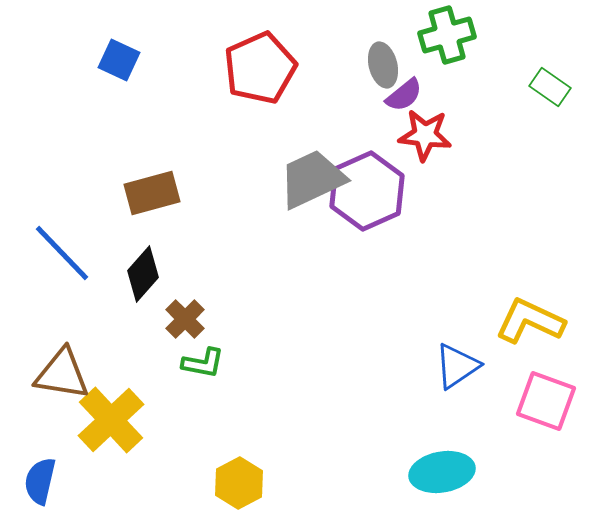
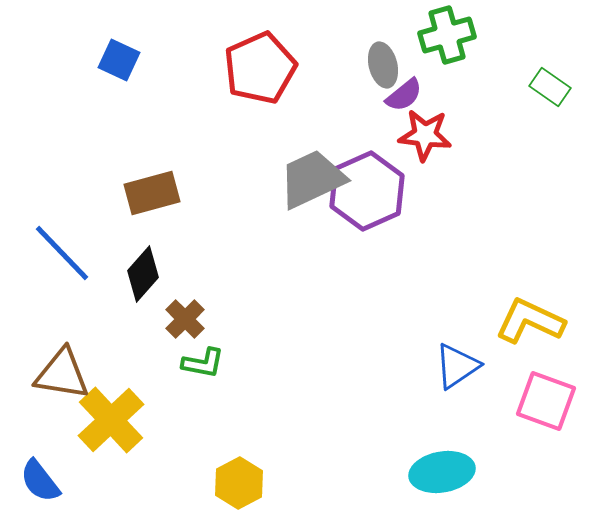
blue semicircle: rotated 51 degrees counterclockwise
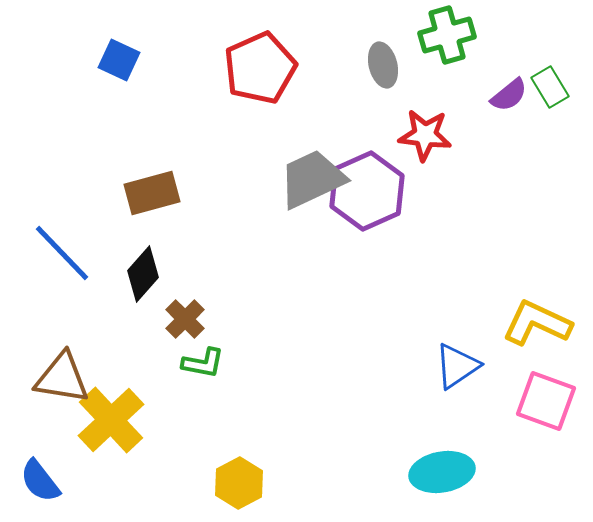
green rectangle: rotated 24 degrees clockwise
purple semicircle: moved 105 px right
yellow L-shape: moved 7 px right, 2 px down
brown triangle: moved 4 px down
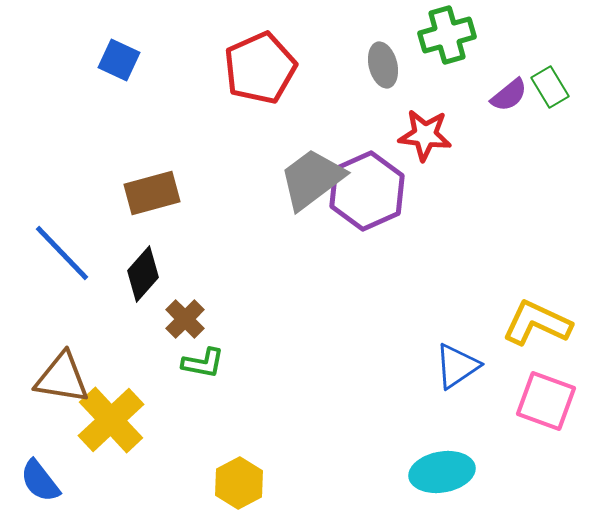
gray trapezoid: rotated 12 degrees counterclockwise
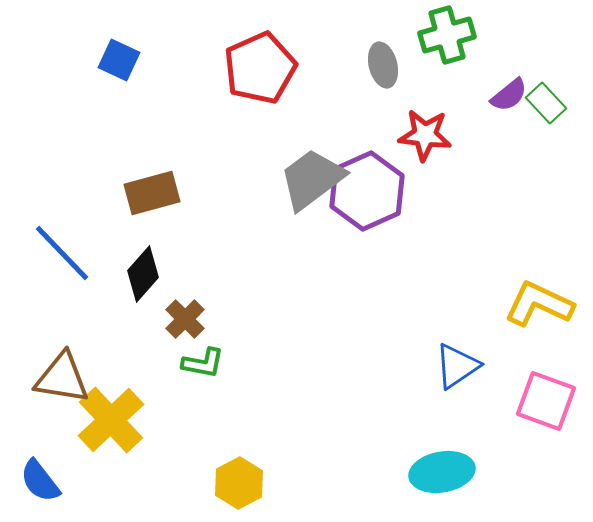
green rectangle: moved 4 px left, 16 px down; rotated 12 degrees counterclockwise
yellow L-shape: moved 2 px right, 19 px up
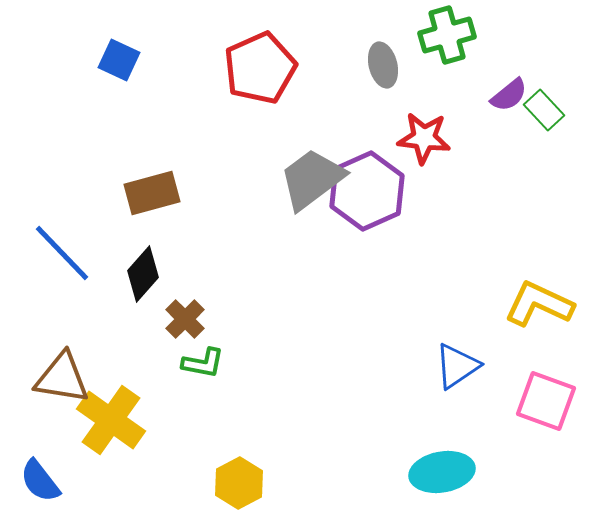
green rectangle: moved 2 px left, 7 px down
red star: moved 1 px left, 3 px down
yellow cross: rotated 12 degrees counterclockwise
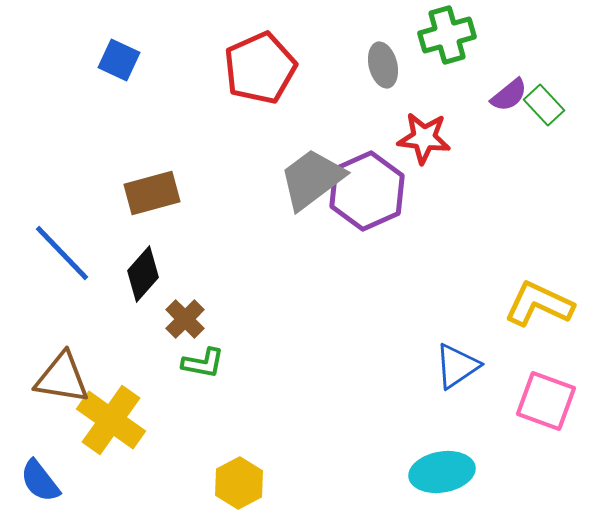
green rectangle: moved 5 px up
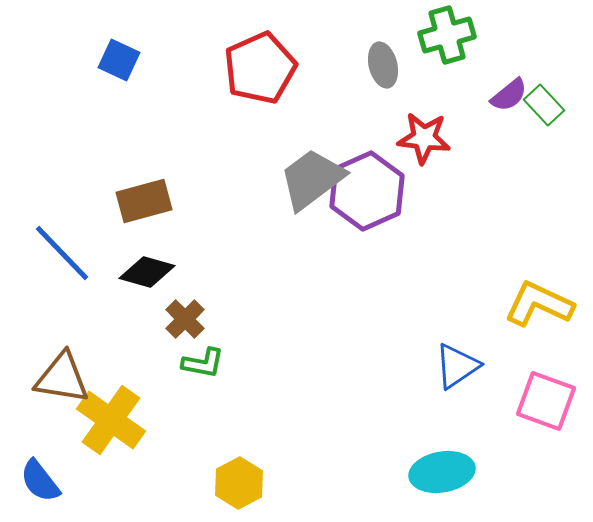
brown rectangle: moved 8 px left, 8 px down
black diamond: moved 4 px right, 2 px up; rotated 64 degrees clockwise
